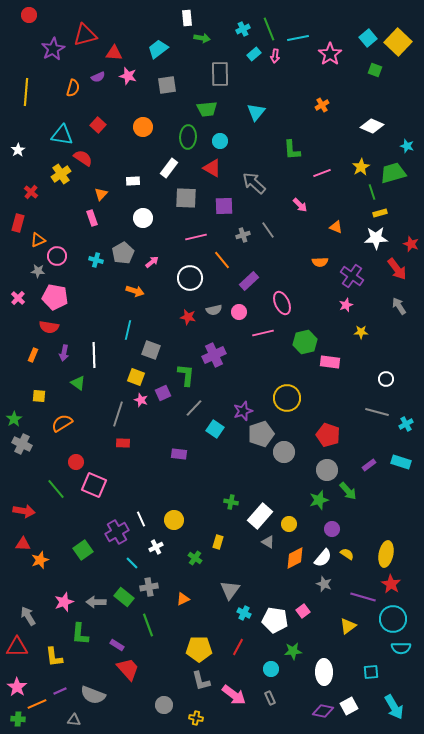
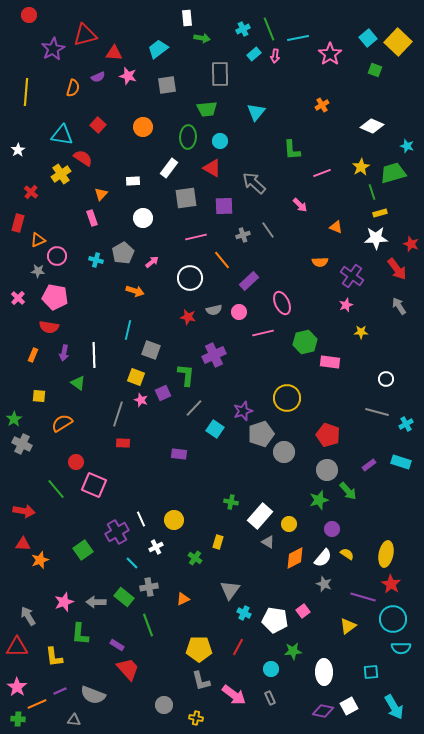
gray square at (186, 198): rotated 10 degrees counterclockwise
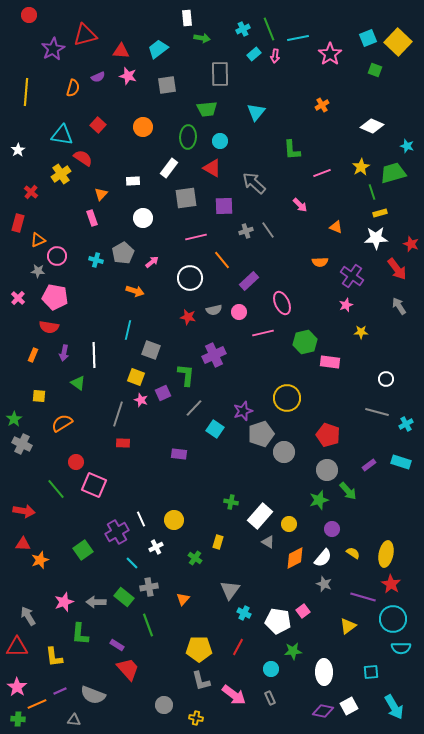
cyan square at (368, 38): rotated 18 degrees clockwise
red triangle at (114, 53): moved 7 px right, 2 px up
gray cross at (243, 235): moved 3 px right, 4 px up
yellow semicircle at (347, 554): moved 6 px right, 1 px up
orange triangle at (183, 599): rotated 24 degrees counterclockwise
white pentagon at (275, 620): moved 3 px right, 1 px down
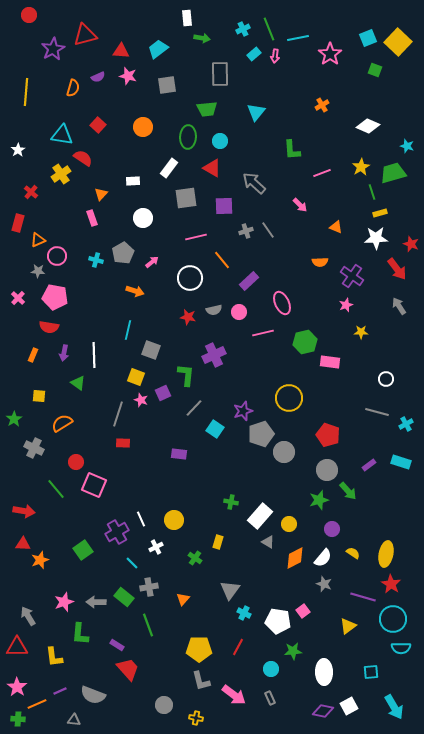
white diamond at (372, 126): moved 4 px left
yellow circle at (287, 398): moved 2 px right
gray cross at (22, 444): moved 12 px right, 4 px down
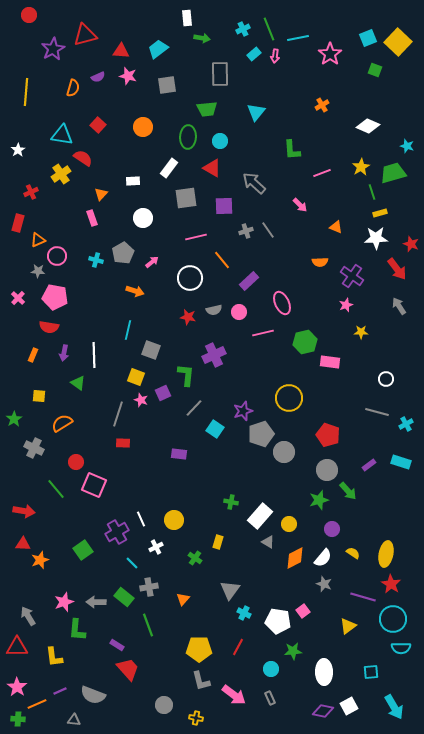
red cross at (31, 192): rotated 24 degrees clockwise
green L-shape at (80, 634): moved 3 px left, 4 px up
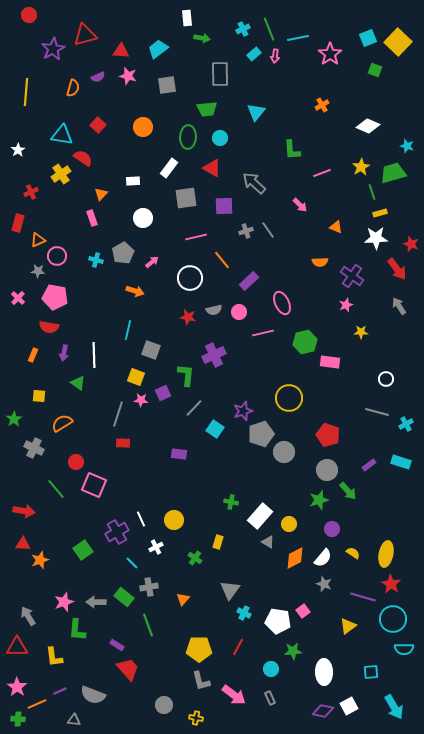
cyan circle at (220, 141): moved 3 px up
pink star at (141, 400): rotated 16 degrees counterclockwise
cyan semicircle at (401, 648): moved 3 px right, 1 px down
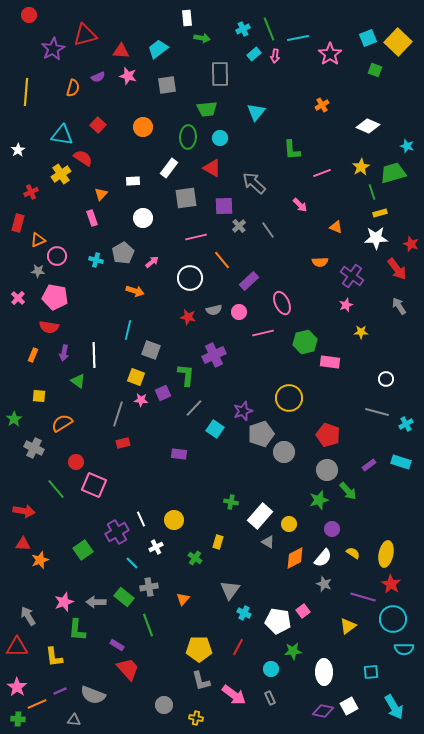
gray cross at (246, 231): moved 7 px left, 5 px up; rotated 24 degrees counterclockwise
green triangle at (78, 383): moved 2 px up
red rectangle at (123, 443): rotated 16 degrees counterclockwise
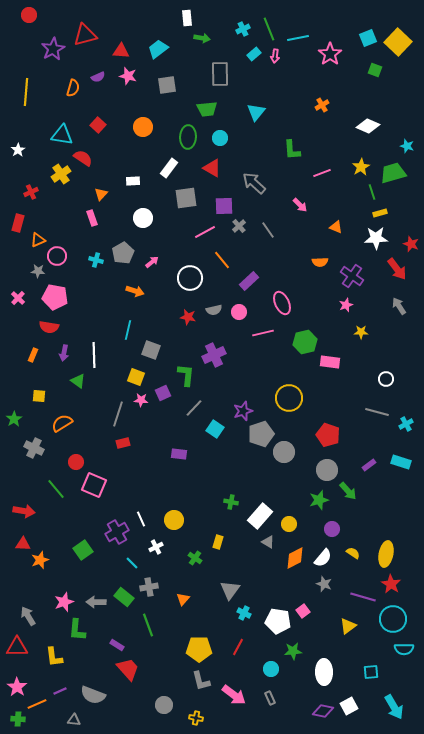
pink line at (196, 237): moved 9 px right, 5 px up; rotated 15 degrees counterclockwise
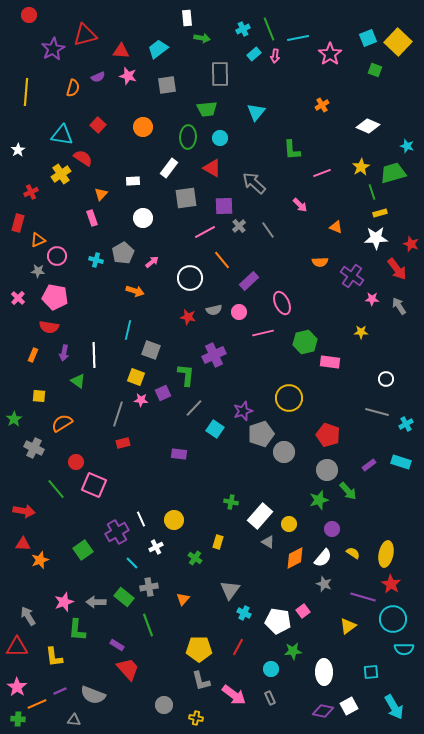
pink star at (346, 305): moved 26 px right, 6 px up; rotated 24 degrees clockwise
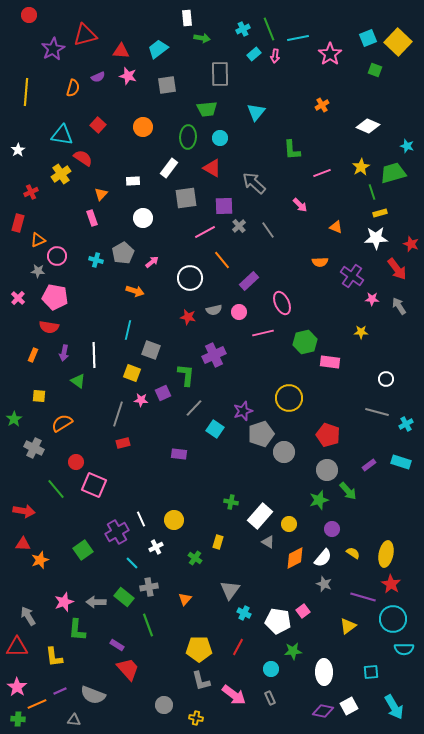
yellow square at (136, 377): moved 4 px left, 4 px up
orange triangle at (183, 599): moved 2 px right
